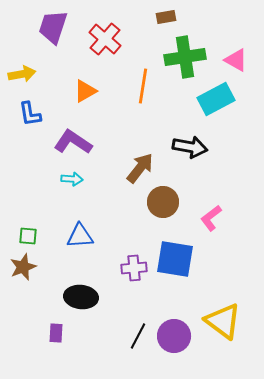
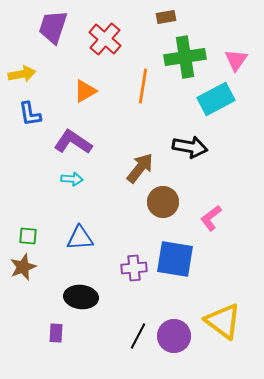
pink triangle: rotated 35 degrees clockwise
blue triangle: moved 2 px down
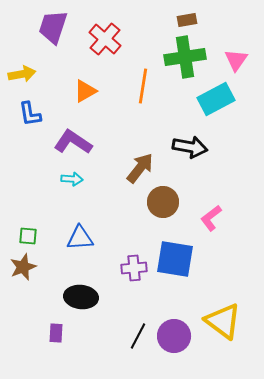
brown rectangle: moved 21 px right, 3 px down
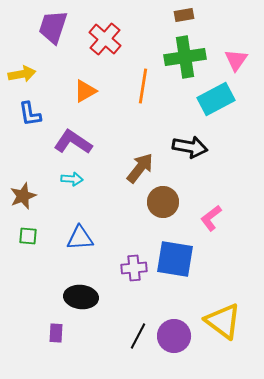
brown rectangle: moved 3 px left, 5 px up
brown star: moved 71 px up
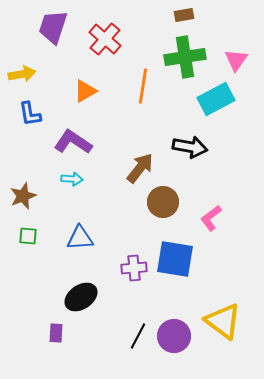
black ellipse: rotated 40 degrees counterclockwise
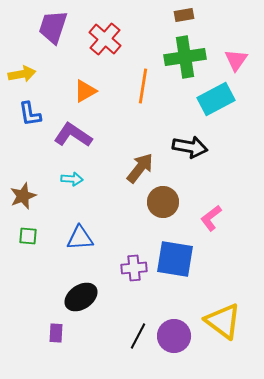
purple L-shape: moved 7 px up
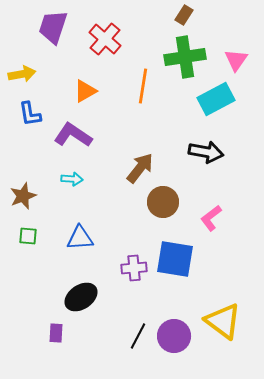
brown rectangle: rotated 48 degrees counterclockwise
black arrow: moved 16 px right, 5 px down
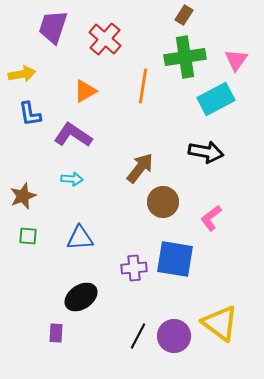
yellow triangle: moved 3 px left, 2 px down
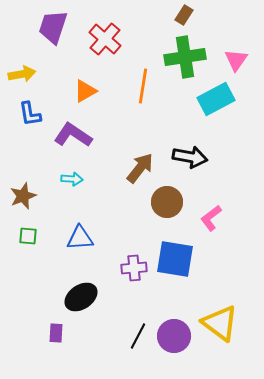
black arrow: moved 16 px left, 5 px down
brown circle: moved 4 px right
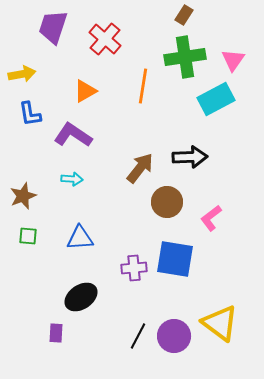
pink triangle: moved 3 px left
black arrow: rotated 12 degrees counterclockwise
